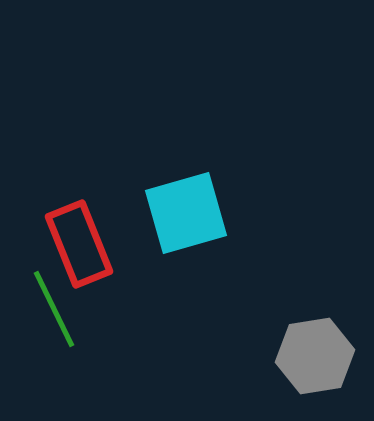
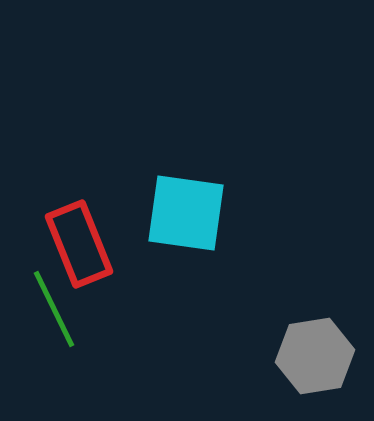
cyan square: rotated 24 degrees clockwise
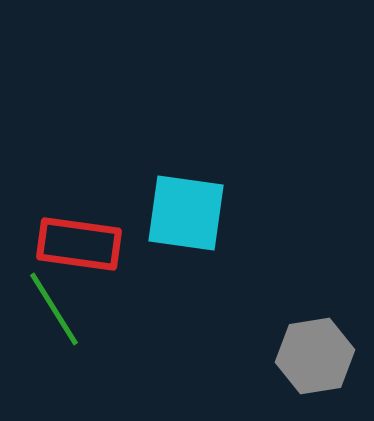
red rectangle: rotated 60 degrees counterclockwise
green line: rotated 6 degrees counterclockwise
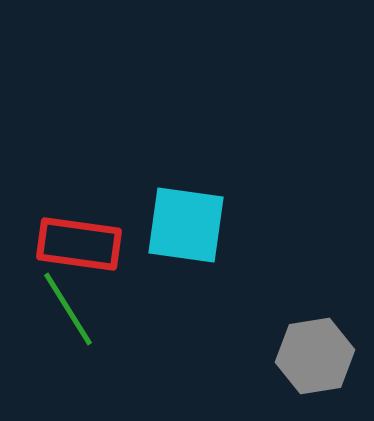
cyan square: moved 12 px down
green line: moved 14 px right
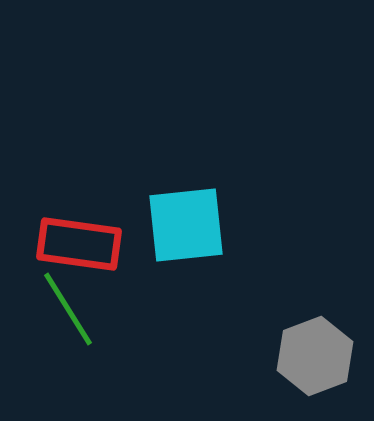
cyan square: rotated 14 degrees counterclockwise
gray hexagon: rotated 12 degrees counterclockwise
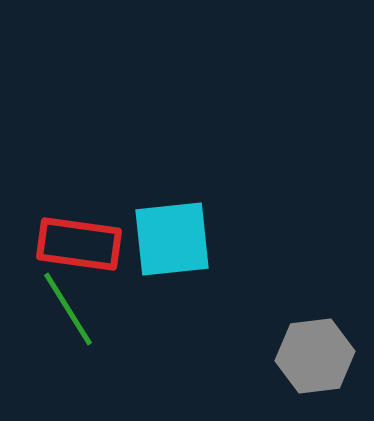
cyan square: moved 14 px left, 14 px down
gray hexagon: rotated 14 degrees clockwise
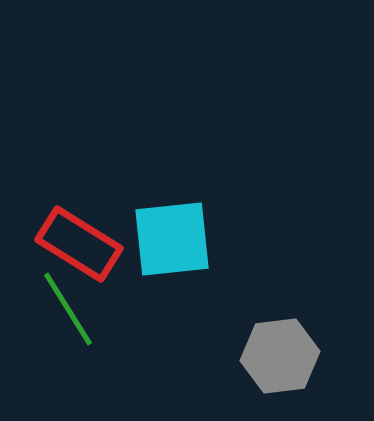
red rectangle: rotated 24 degrees clockwise
gray hexagon: moved 35 px left
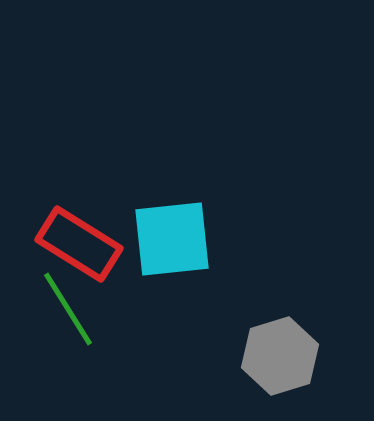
gray hexagon: rotated 10 degrees counterclockwise
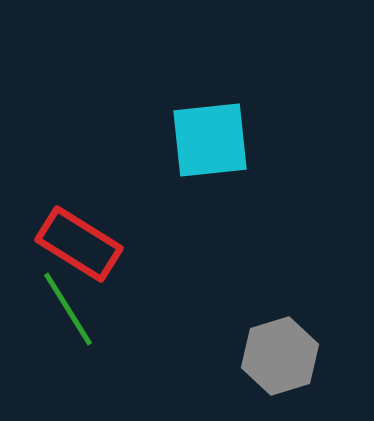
cyan square: moved 38 px right, 99 px up
